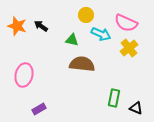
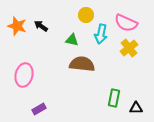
cyan arrow: rotated 78 degrees clockwise
black triangle: rotated 24 degrees counterclockwise
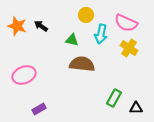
yellow cross: rotated 18 degrees counterclockwise
pink ellipse: rotated 55 degrees clockwise
green rectangle: rotated 18 degrees clockwise
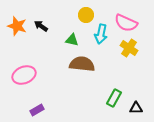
purple rectangle: moved 2 px left, 1 px down
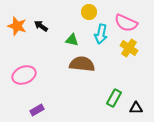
yellow circle: moved 3 px right, 3 px up
